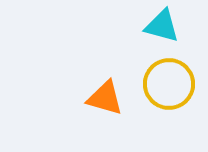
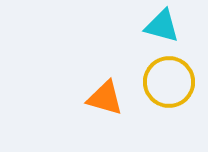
yellow circle: moved 2 px up
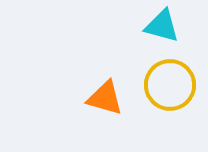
yellow circle: moved 1 px right, 3 px down
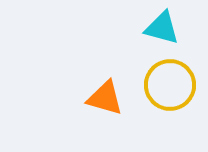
cyan triangle: moved 2 px down
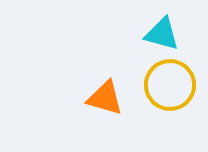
cyan triangle: moved 6 px down
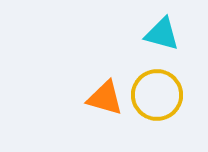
yellow circle: moved 13 px left, 10 px down
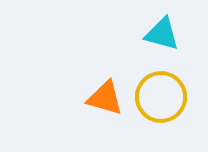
yellow circle: moved 4 px right, 2 px down
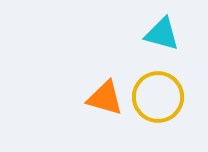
yellow circle: moved 3 px left
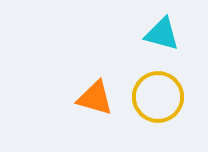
orange triangle: moved 10 px left
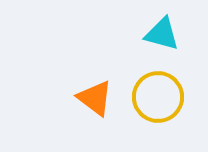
orange triangle: rotated 21 degrees clockwise
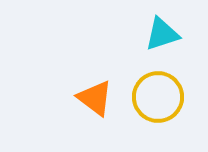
cyan triangle: rotated 33 degrees counterclockwise
